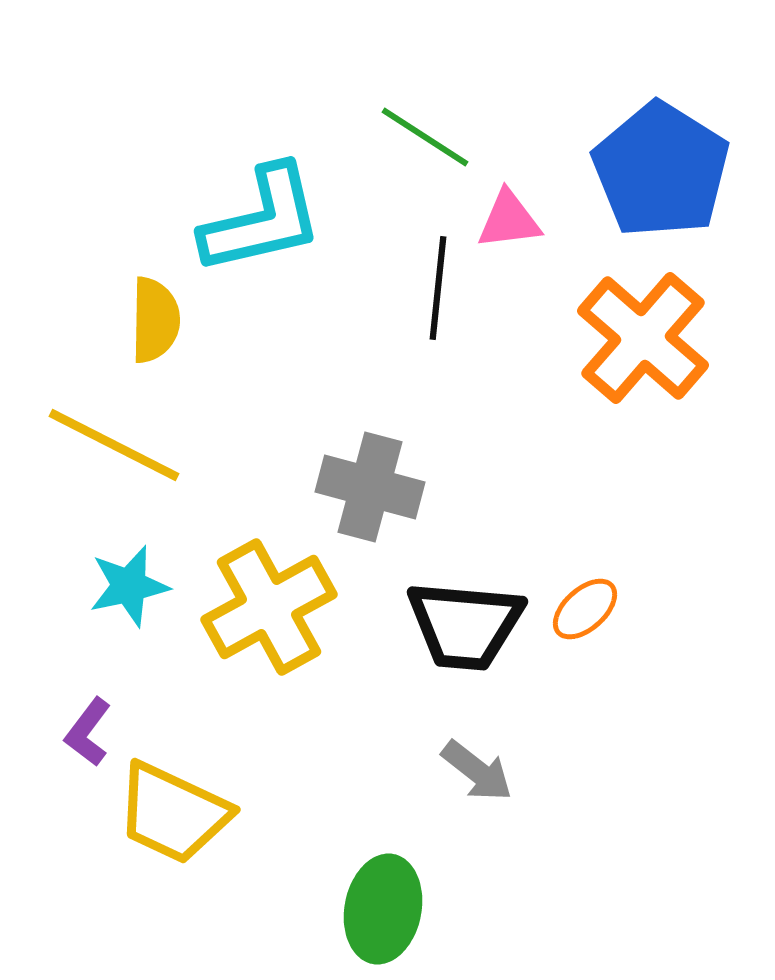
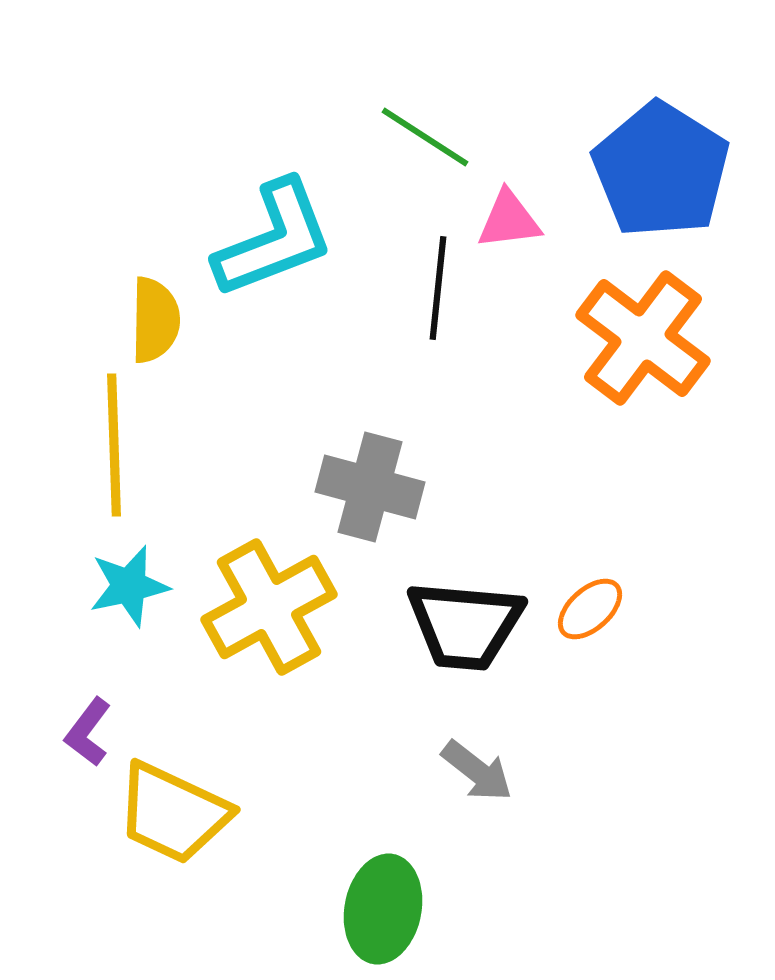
cyan L-shape: moved 12 px right, 19 px down; rotated 8 degrees counterclockwise
orange cross: rotated 4 degrees counterclockwise
yellow line: rotated 61 degrees clockwise
orange ellipse: moved 5 px right
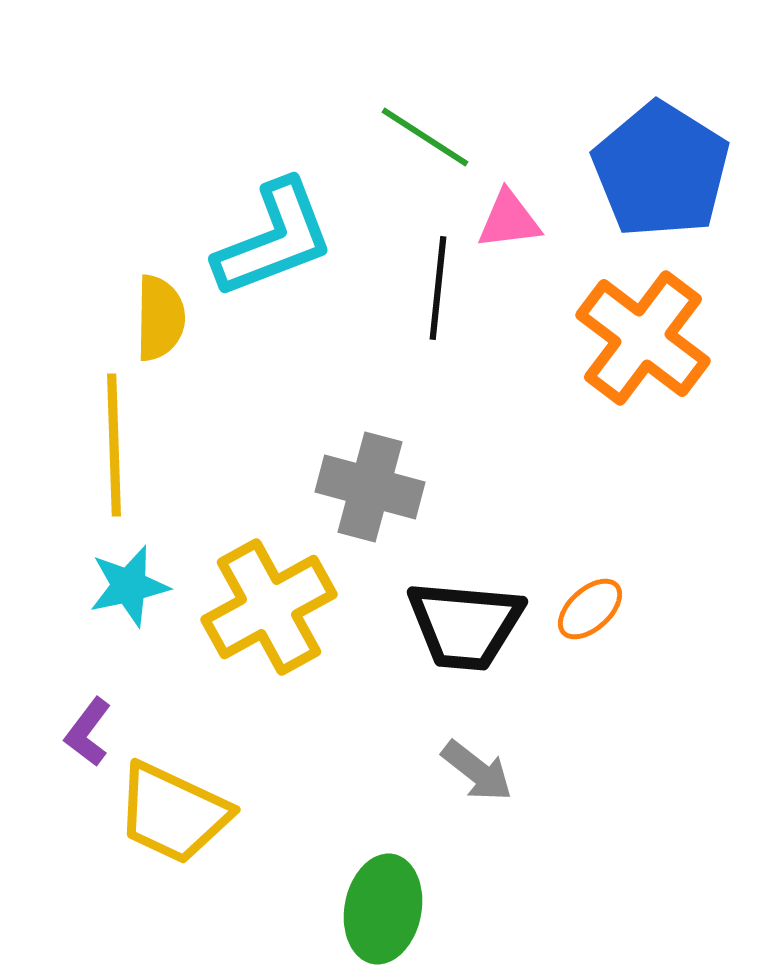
yellow semicircle: moved 5 px right, 2 px up
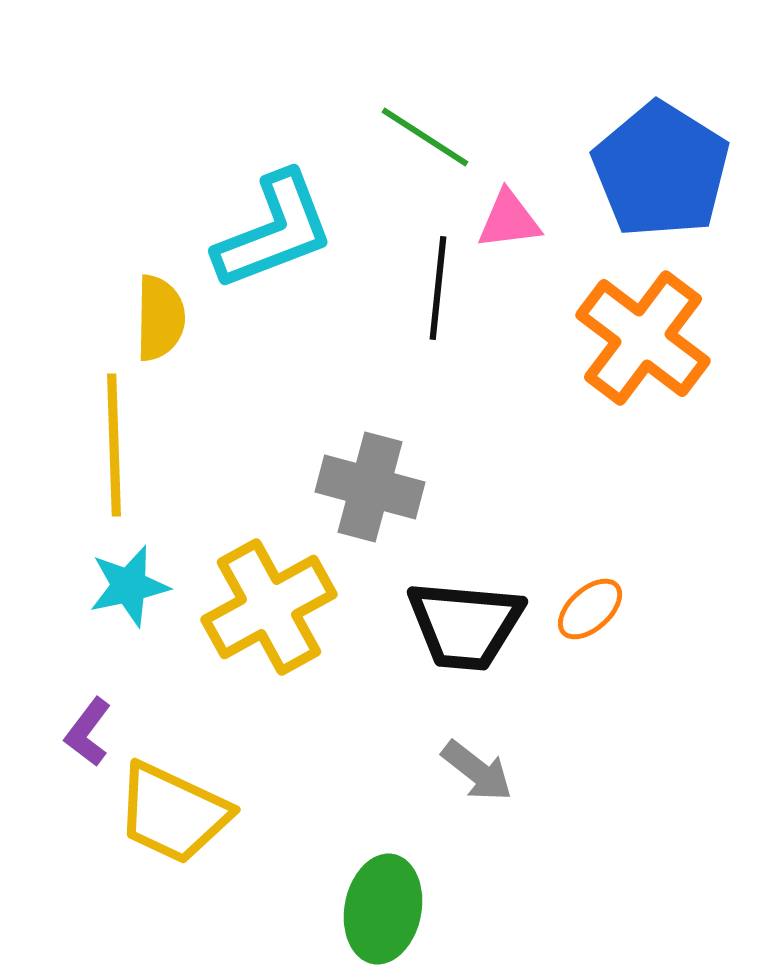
cyan L-shape: moved 8 px up
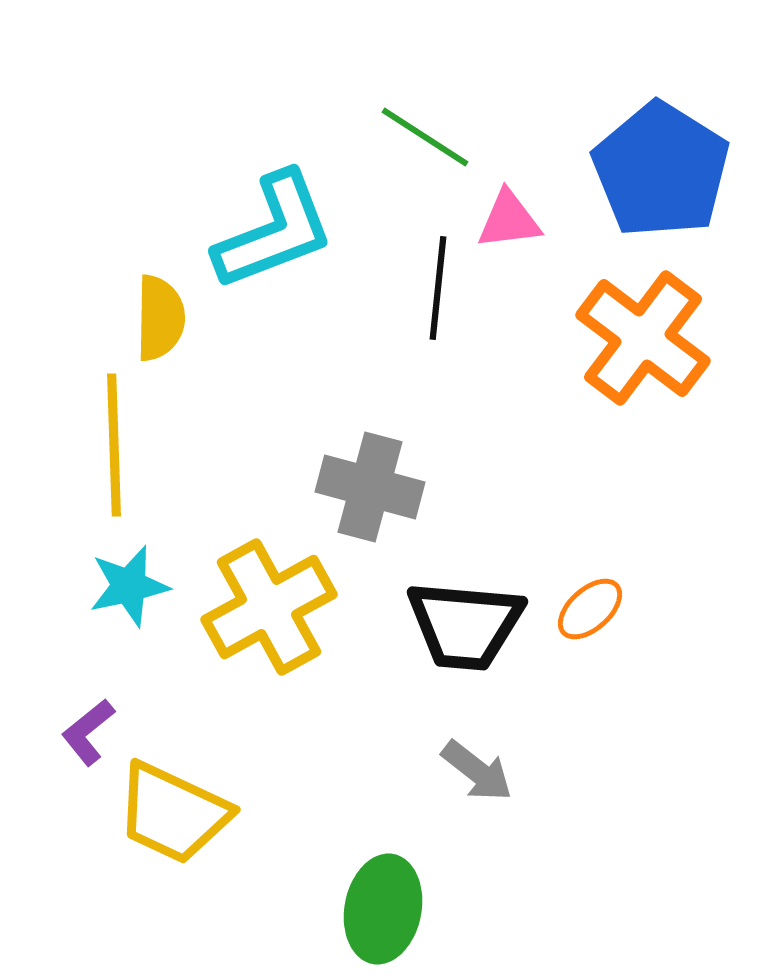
purple L-shape: rotated 14 degrees clockwise
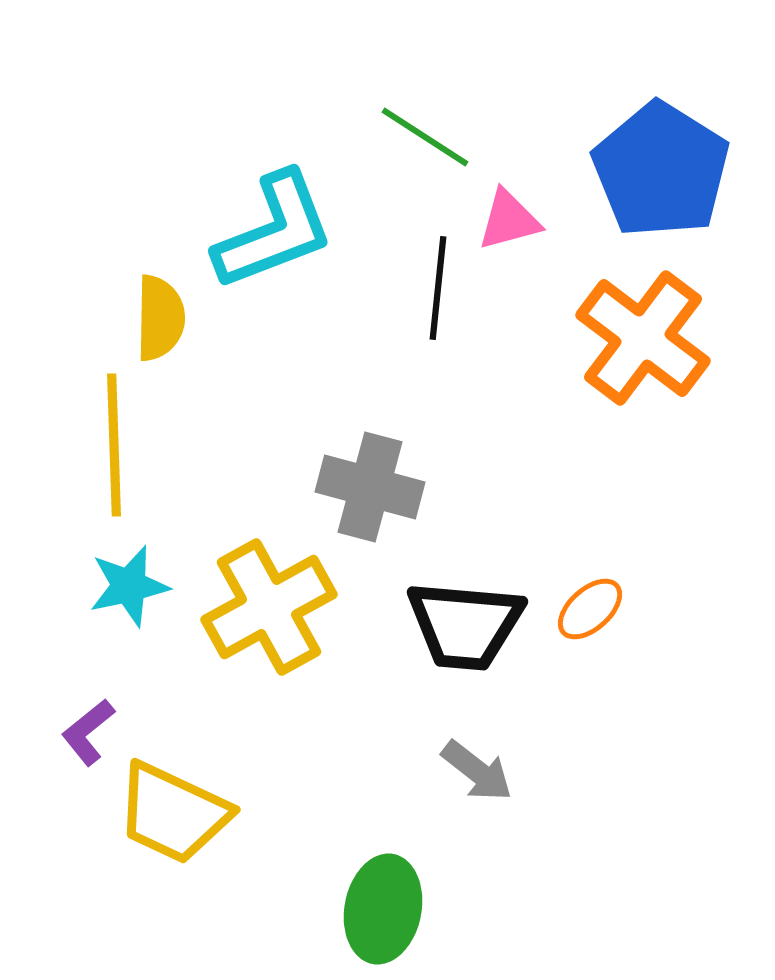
pink triangle: rotated 8 degrees counterclockwise
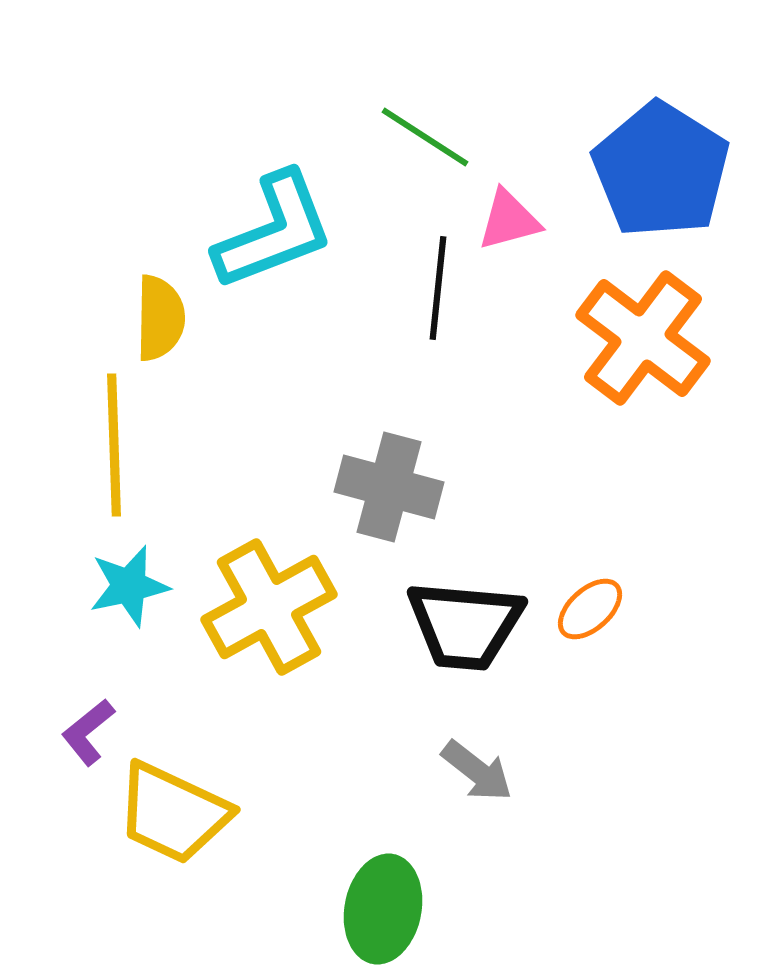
gray cross: moved 19 px right
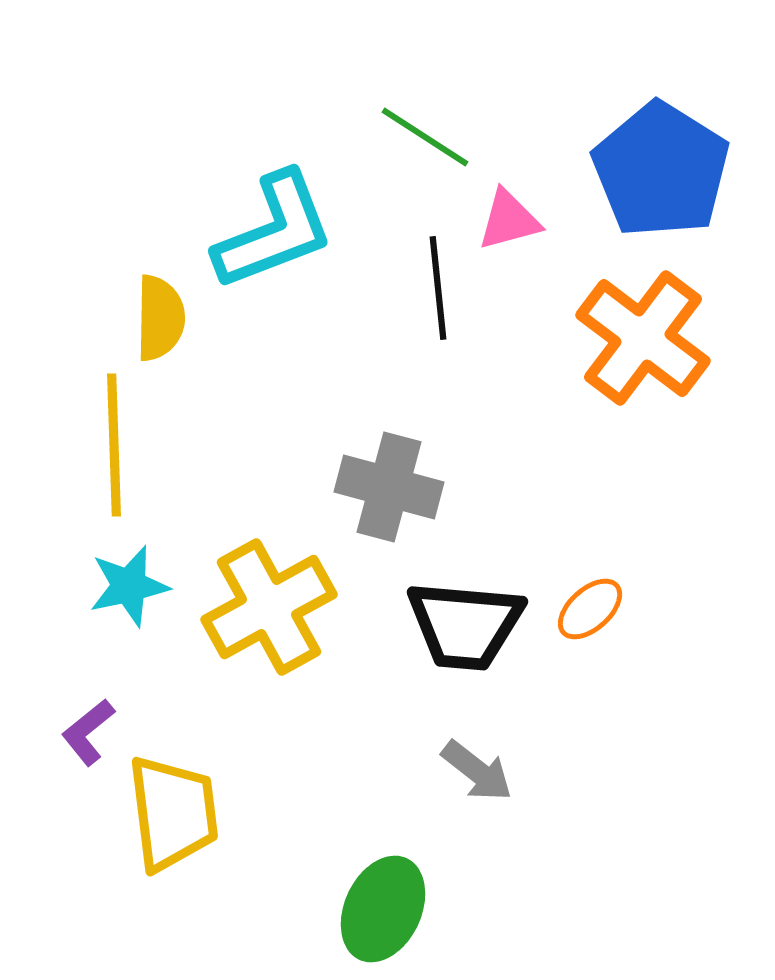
black line: rotated 12 degrees counterclockwise
yellow trapezoid: rotated 122 degrees counterclockwise
green ellipse: rotated 14 degrees clockwise
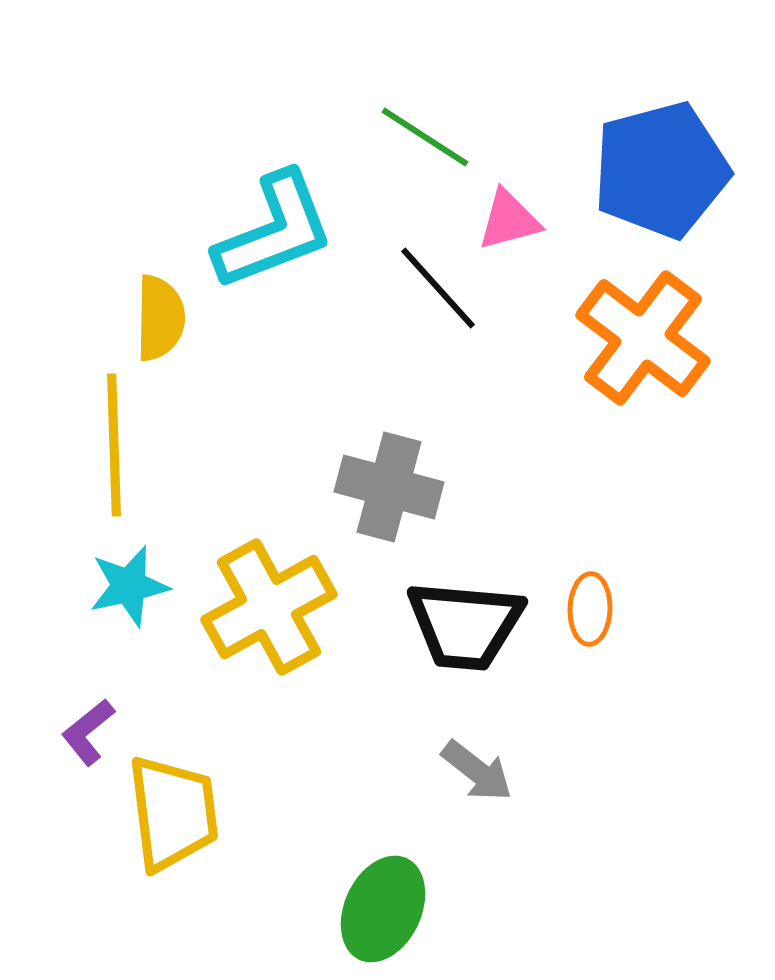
blue pentagon: rotated 25 degrees clockwise
black line: rotated 36 degrees counterclockwise
orange ellipse: rotated 46 degrees counterclockwise
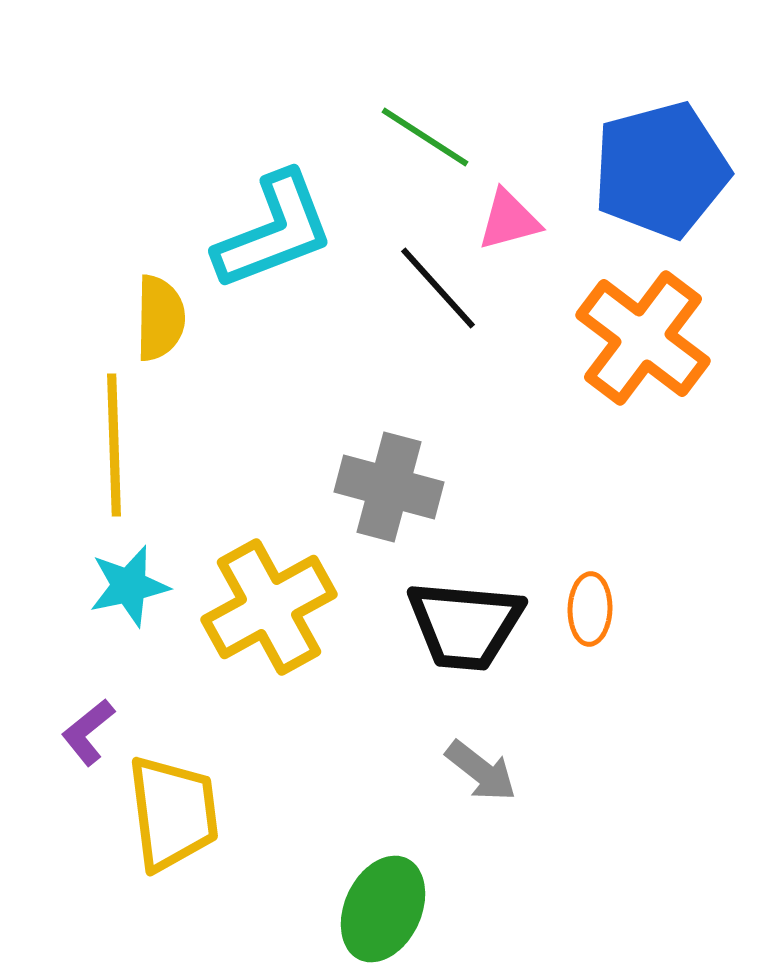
gray arrow: moved 4 px right
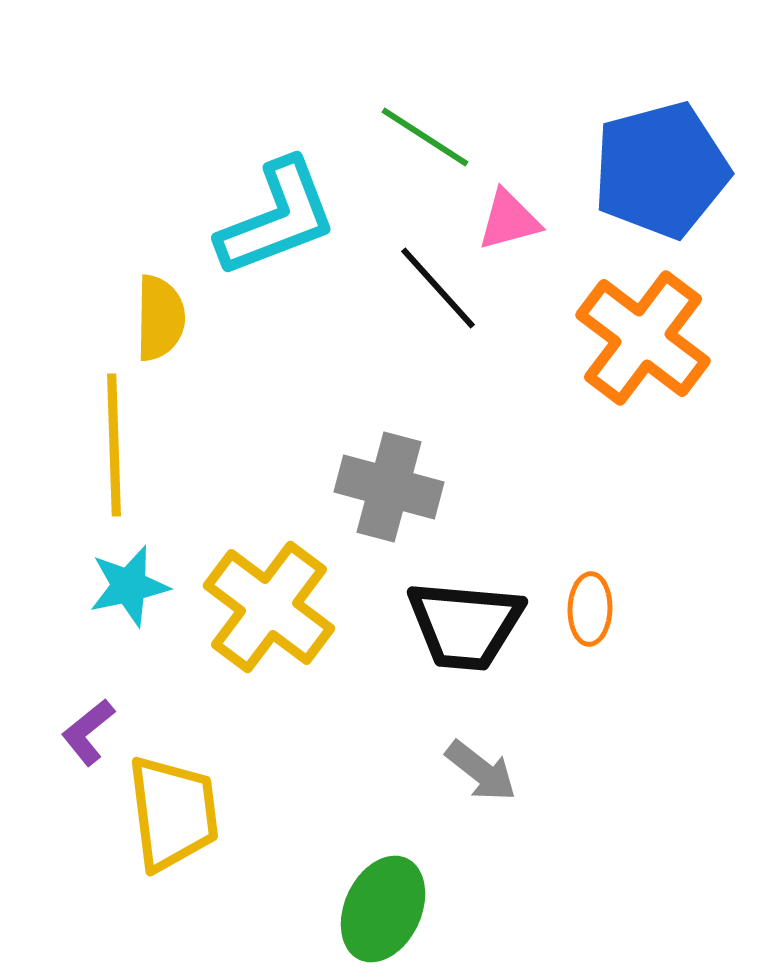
cyan L-shape: moved 3 px right, 13 px up
yellow cross: rotated 24 degrees counterclockwise
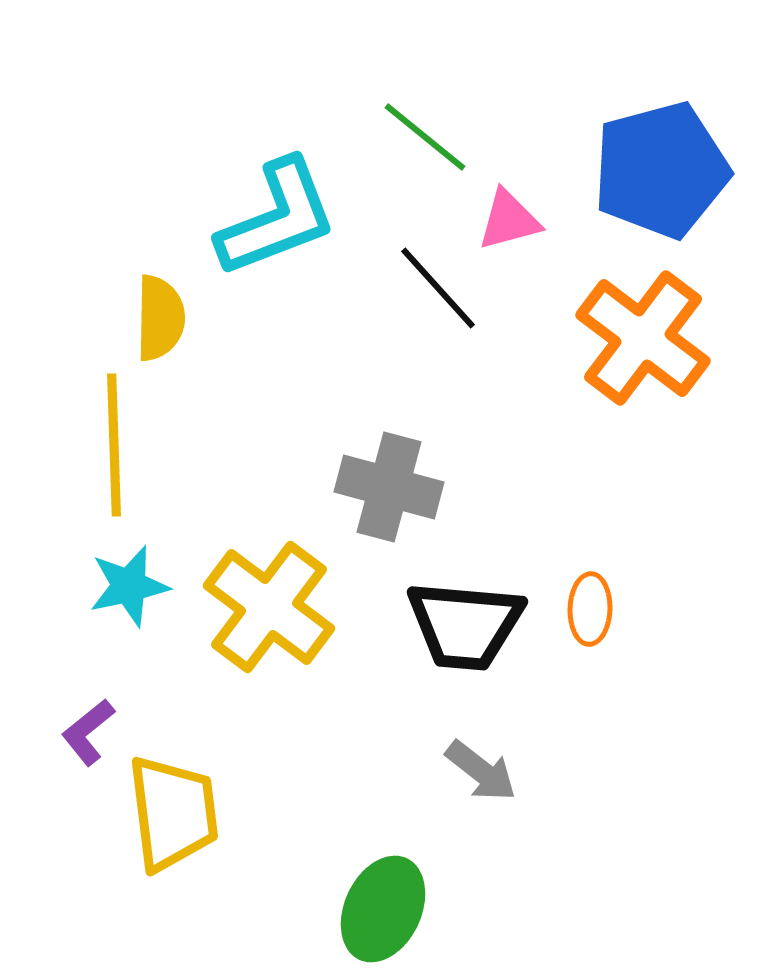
green line: rotated 6 degrees clockwise
